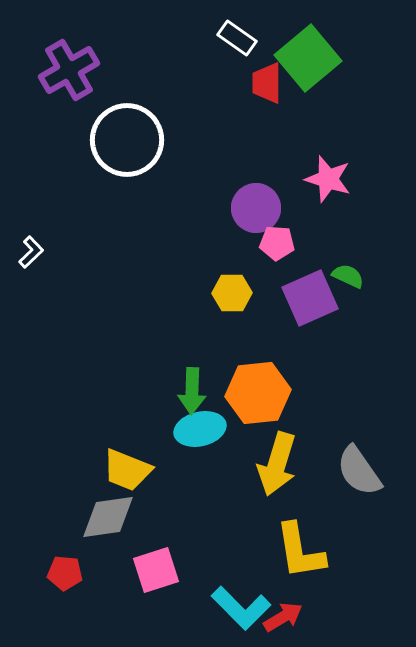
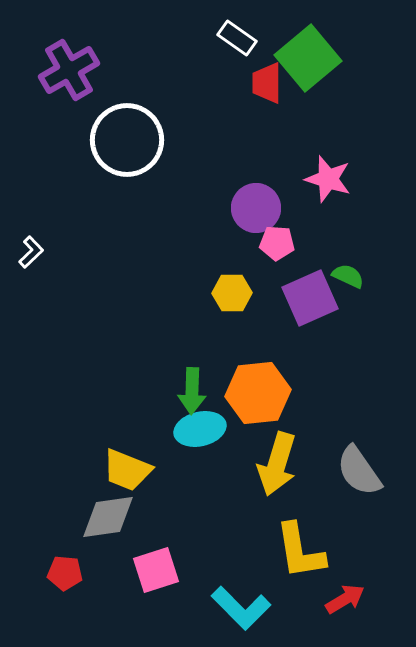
red arrow: moved 62 px right, 18 px up
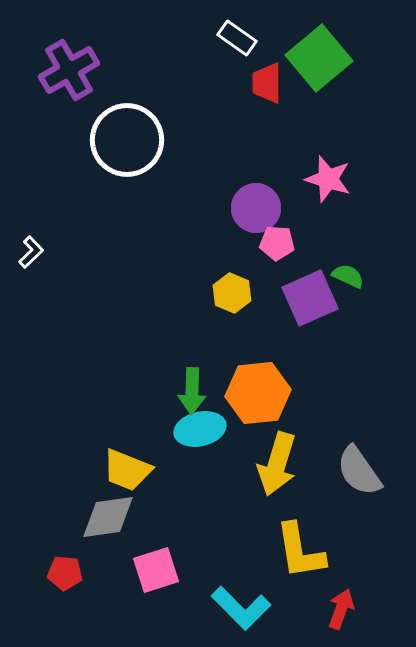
green square: moved 11 px right
yellow hexagon: rotated 24 degrees clockwise
red arrow: moved 4 px left, 10 px down; rotated 39 degrees counterclockwise
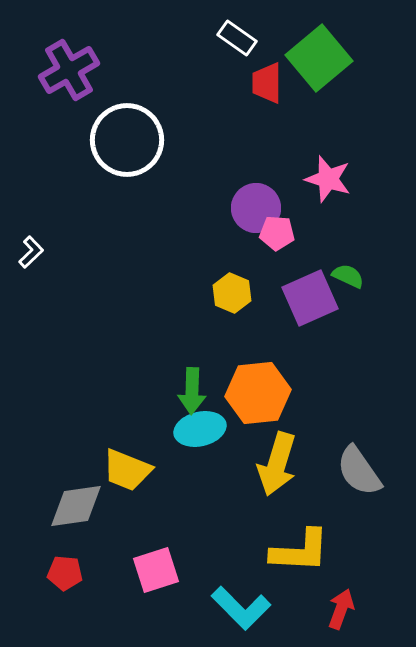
pink pentagon: moved 10 px up
gray diamond: moved 32 px left, 11 px up
yellow L-shape: rotated 78 degrees counterclockwise
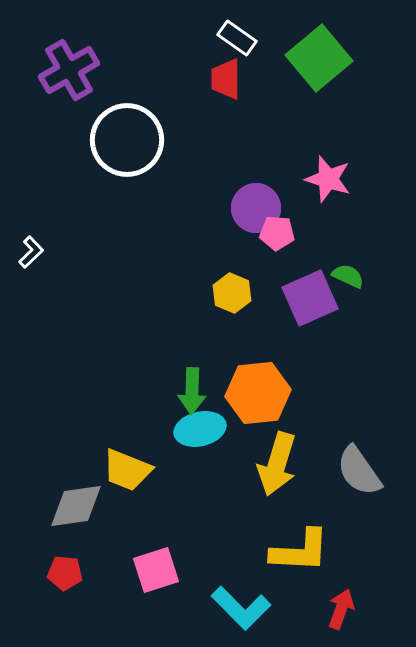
red trapezoid: moved 41 px left, 4 px up
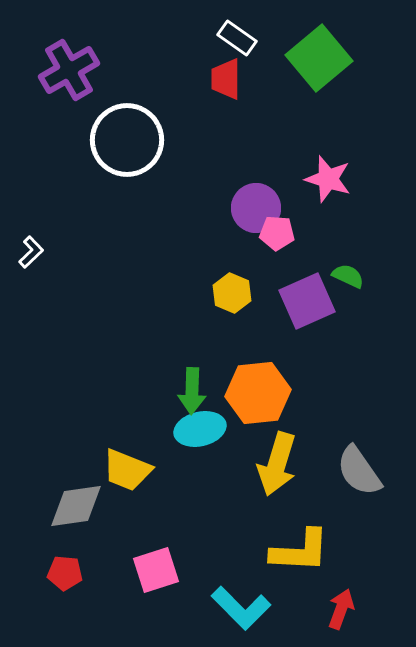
purple square: moved 3 px left, 3 px down
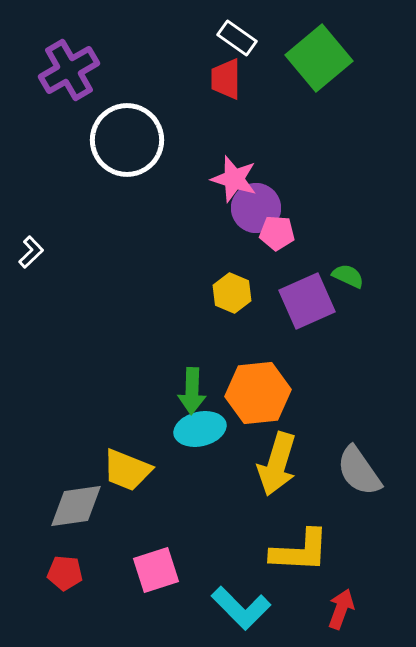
pink star: moved 94 px left
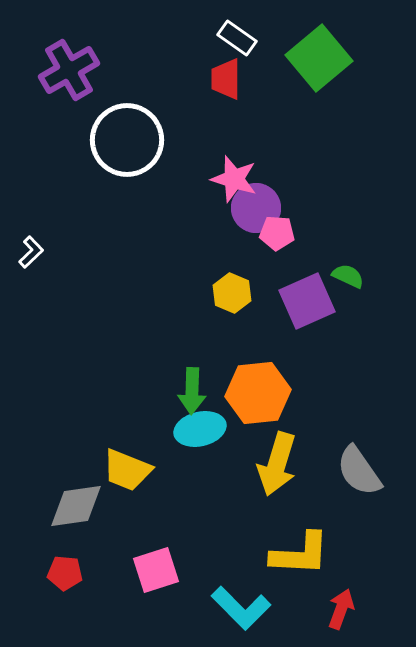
yellow L-shape: moved 3 px down
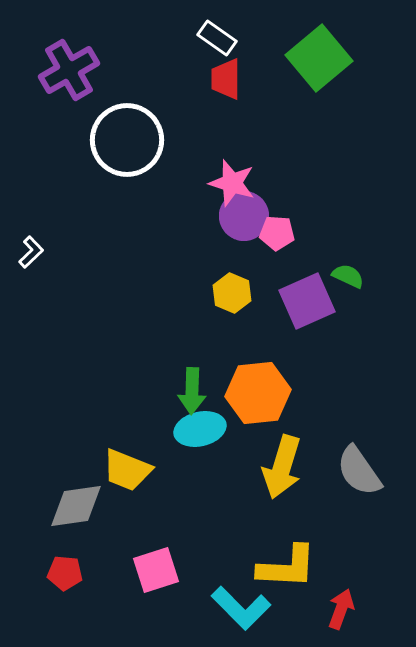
white rectangle: moved 20 px left
pink star: moved 2 px left, 4 px down
purple circle: moved 12 px left, 8 px down
yellow arrow: moved 5 px right, 3 px down
yellow L-shape: moved 13 px left, 13 px down
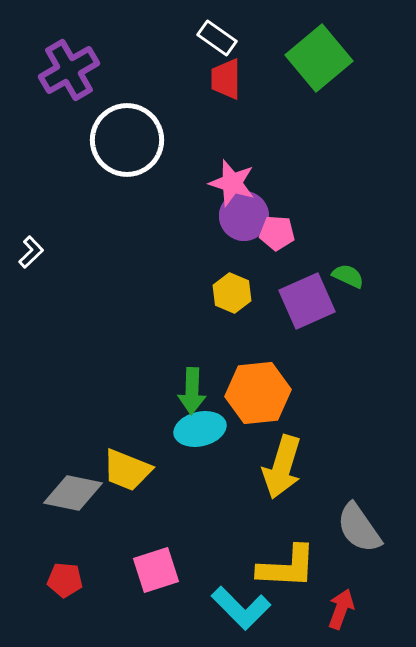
gray semicircle: moved 57 px down
gray diamond: moved 3 px left, 13 px up; rotated 20 degrees clockwise
red pentagon: moved 7 px down
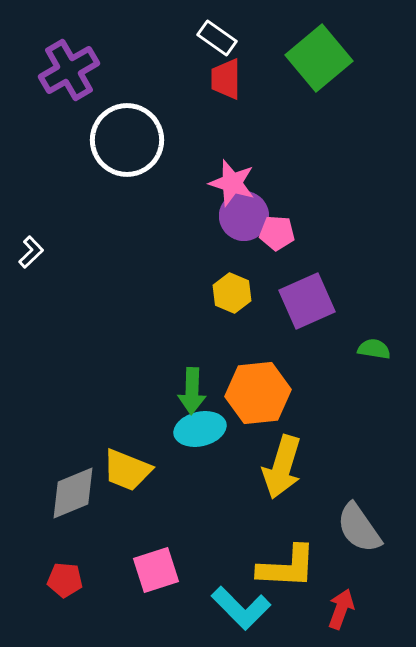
green semicircle: moved 26 px right, 73 px down; rotated 16 degrees counterclockwise
gray diamond: rotated 34 degrees counterclockwise
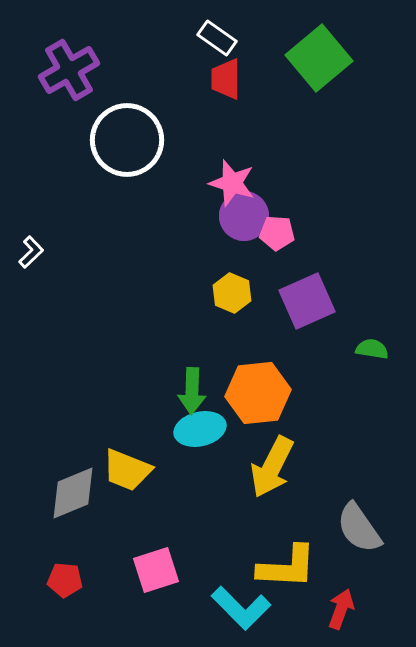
green semicircle: moved 2 px left
yellow arrow: moved 10 px left; rotated 10 degrees clockwise
